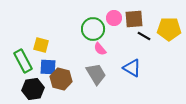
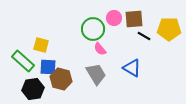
green rectangle: rotated 20 degrees counterclockwise
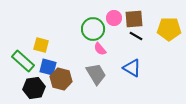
black line: moved 8 px left
blue square: rotated 12 degrees clockwise
black hexagon: moved 1 px right, 1 px up
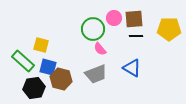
black line: rotated 32 degrees counterclockwise
gray trapezoid: rotated 100 degrees clockwise
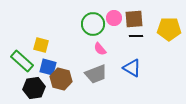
green circle: moved 5 px up
green rectangle: moved 1 px left
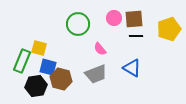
green circle: moved 15 px left
yellow pentagon: rotated 20 degrees counterclockwise
yellow square: moved 2 px left, 3 px down
green rectangle: rotated 70 degrees clockwise
black hexagon: moved 2 px right, 2 px up
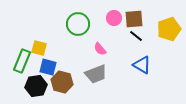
black line: rotated 40 degrees clockwise
blue triangle: moved 10 px right, 3 px up
brown hexagon: moved 1 px right, 3 px down
